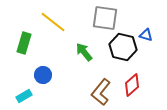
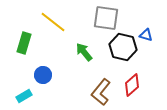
gray square: moved 1 px right
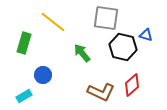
green arrow: moved 2 px left, 1 px down
brown L-shape: rotated 104 degrees counterclockwise
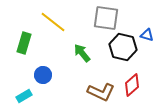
blue triangle: moved 1 px right
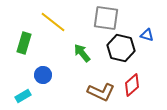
black hexagon: moved 2 px left, 1 px down
cyan rectangle: moved 1 px left
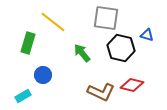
green rectangle: moved 4 px right
red diamond: rotated 55 degrees clockwise
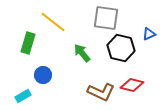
blue triangle: moved 2 px right, 1 px up; rotated 40 degrees counterclockwise
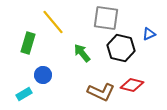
yellow line: rotated 12 degrees clockwise
cyan rectangle: moved 1 px right, 2 px up
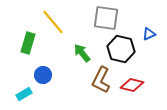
black hexagon: moved 1 px down
brown L-shape: moved 12 px up; rotated 92 degrees clockwise
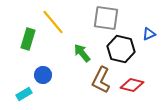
green rectangle: moved 4 px up
